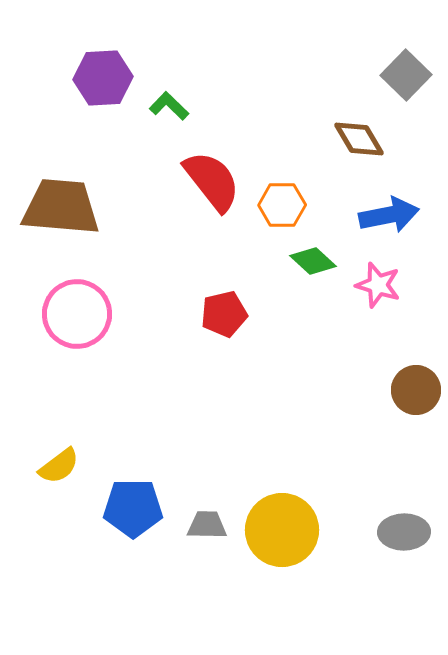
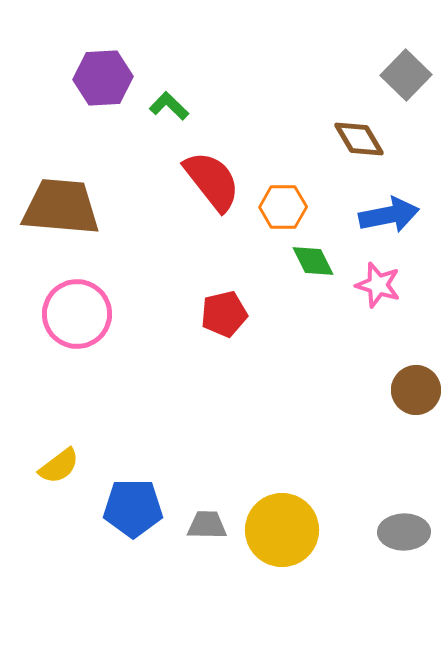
orange hexagon: moved 1 px right, 2 px down
green diamond: rotated 21 degrees clockwise
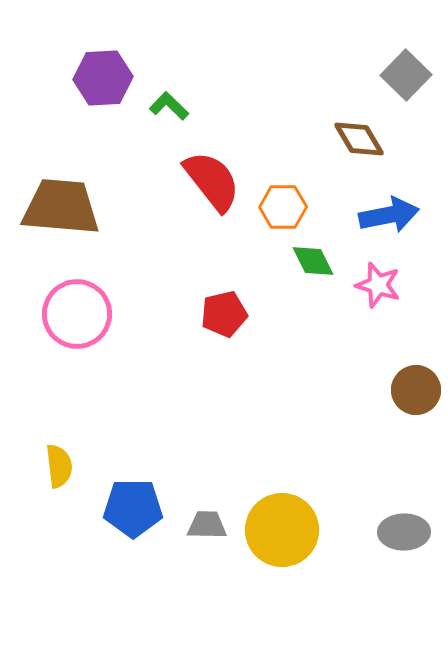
yellow semicircle: rotated 60 degrees counterclockwise
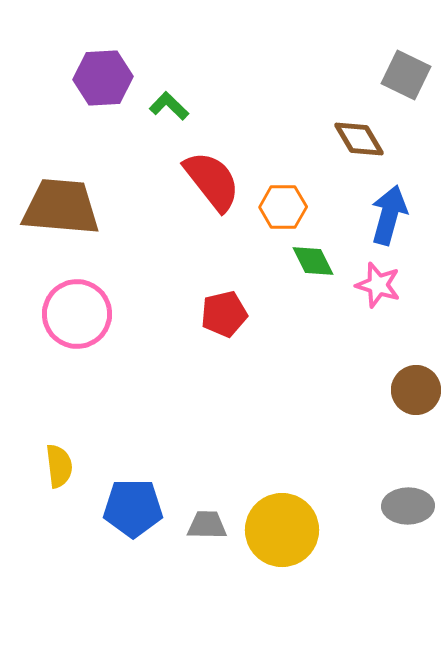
gray square: rotated 18 degrees counterclockwise
blue arrow: rotated 64 degrees counterclockwise
gray ellipse: moved 4 px right, 26 px up
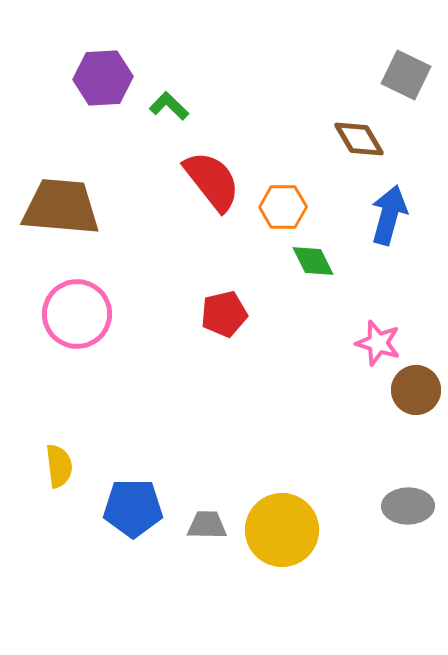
pink star: moved 58 px down
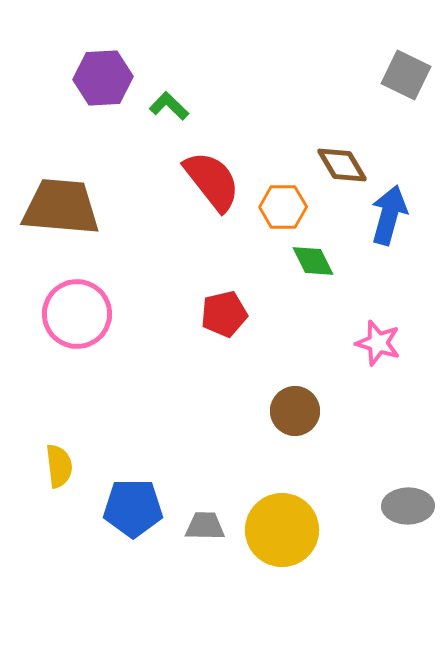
brown diamond: moved 17 px left, 26 px down
brown circle: moved 121 px left, 21 px down
gray trapezoid: moved 2 px left, 1 px down
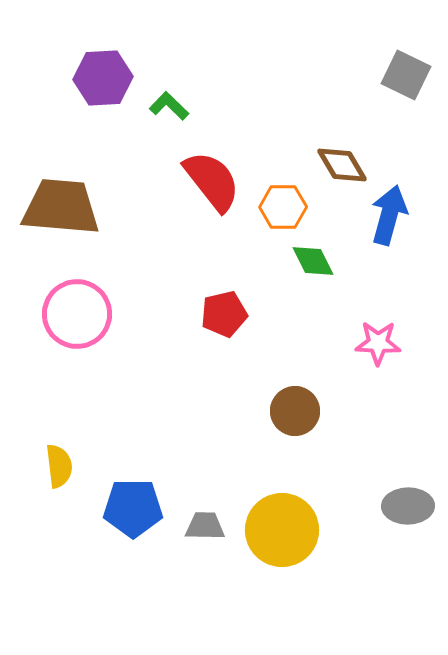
pink star: rotated 15 degrees counterclockwise
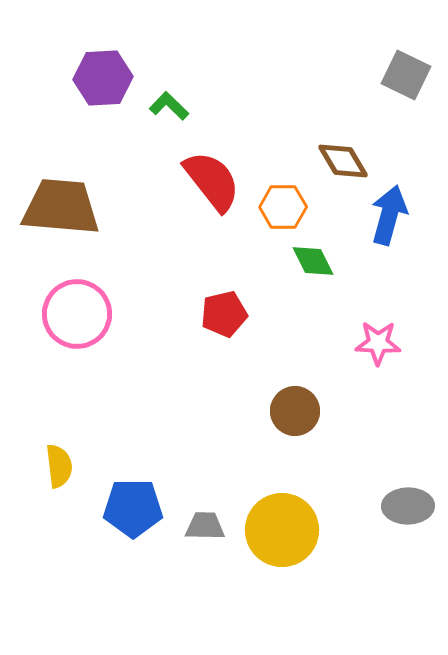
brown diamond: moved 1 px right, 4 px up
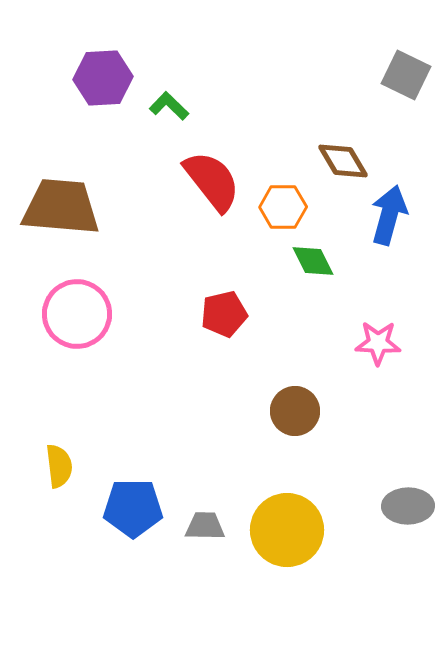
yellow circle: moved 5 px right
